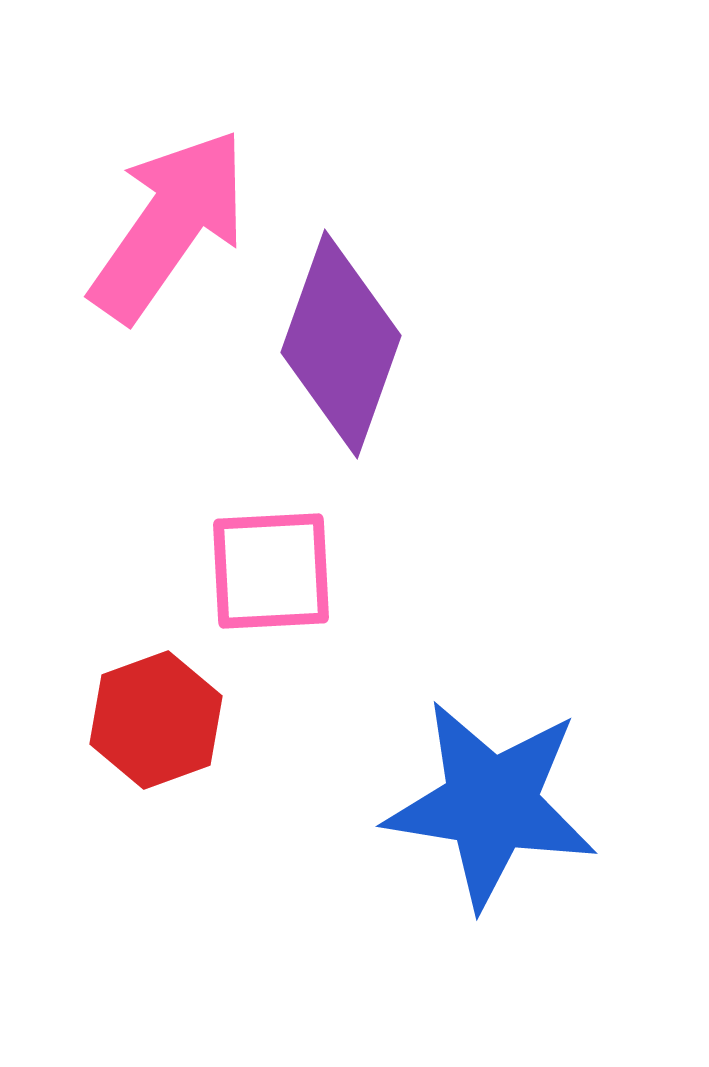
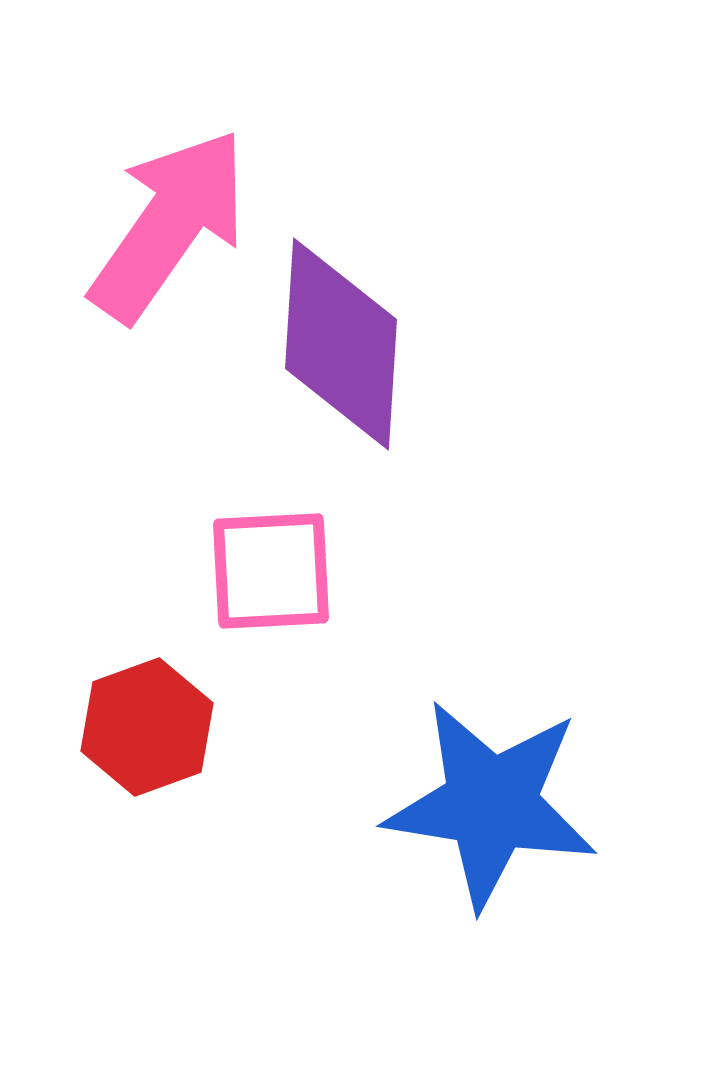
purple diamond: rotated 16 degrees counterclockwise
red hexagon: moved 9 px left, 7 px down
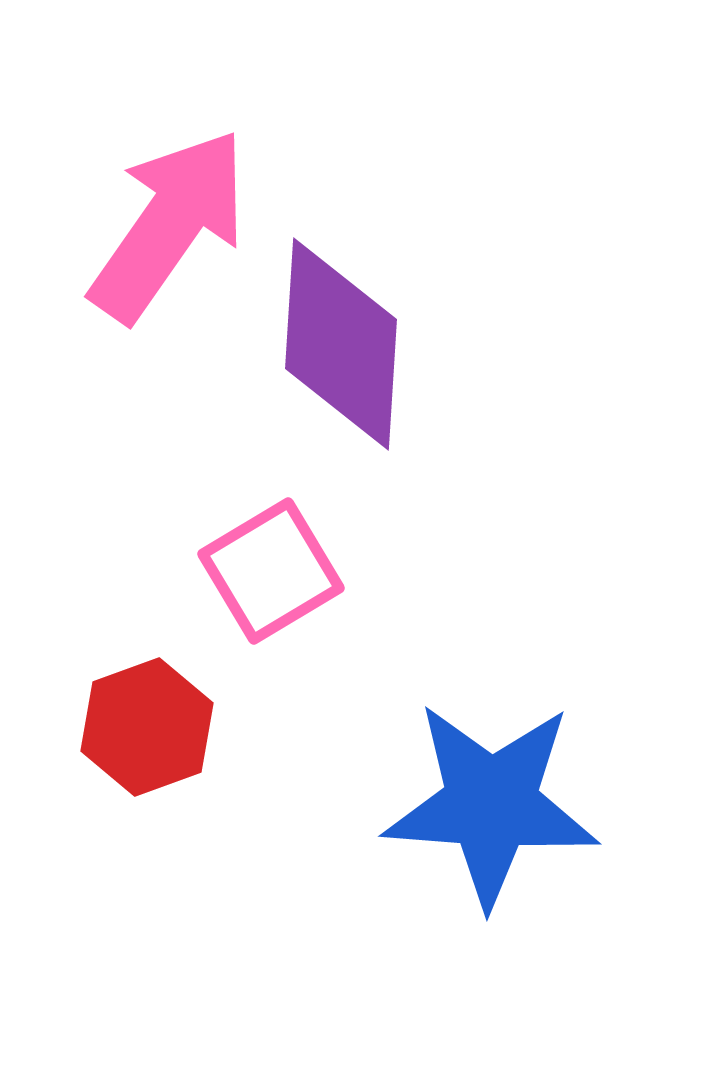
pink square: rotated 28 degrees counterclockwise
blue star: rotated 5 degrees counterclockwise
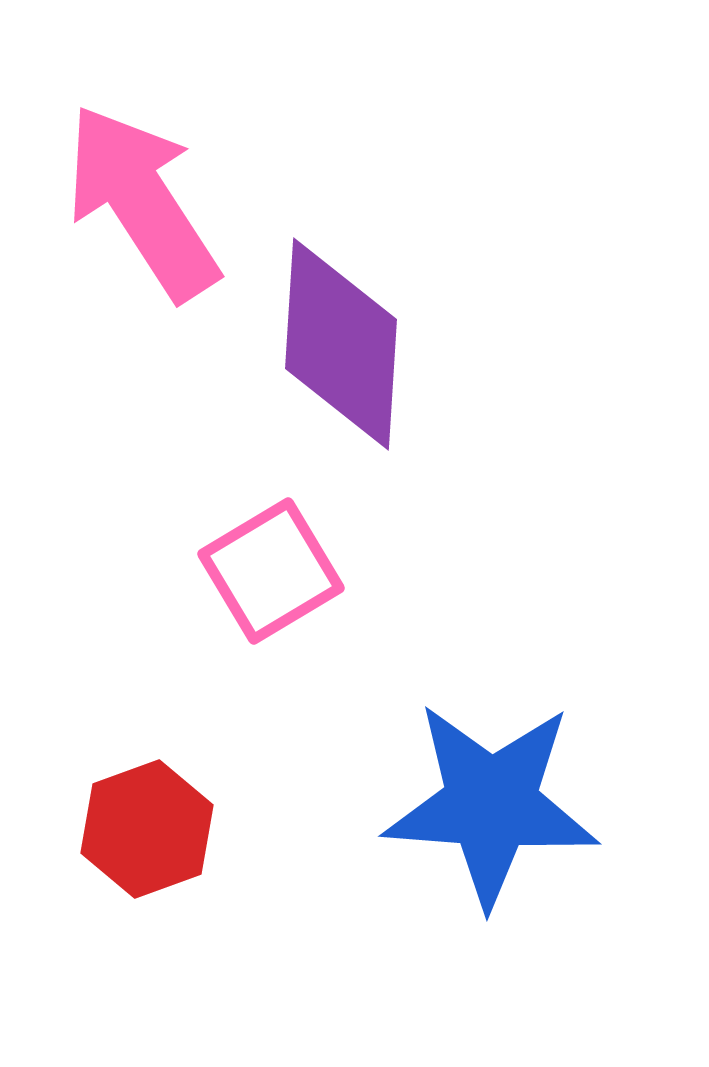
pink arrow: moved 27 px left, 23 px up; rotated 68 degrees counterclockwise
red hexagon: moved 102 px down
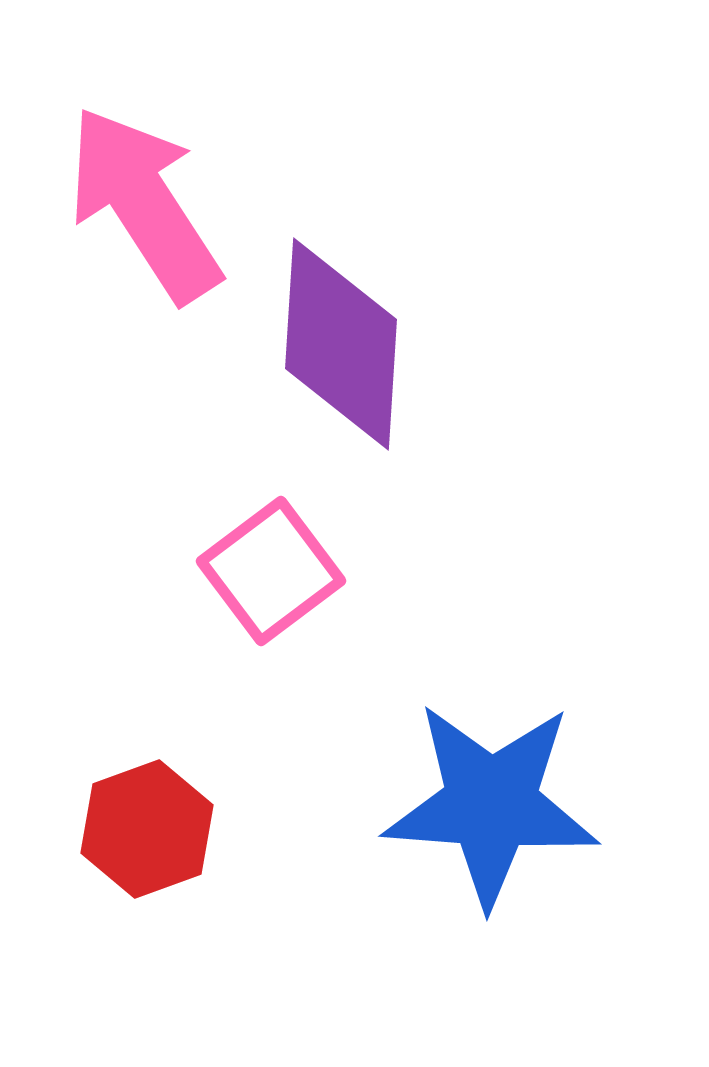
pink arrow: moved 2 px right, 2 px down
pink square: rotated 6 degrees counterclockwise
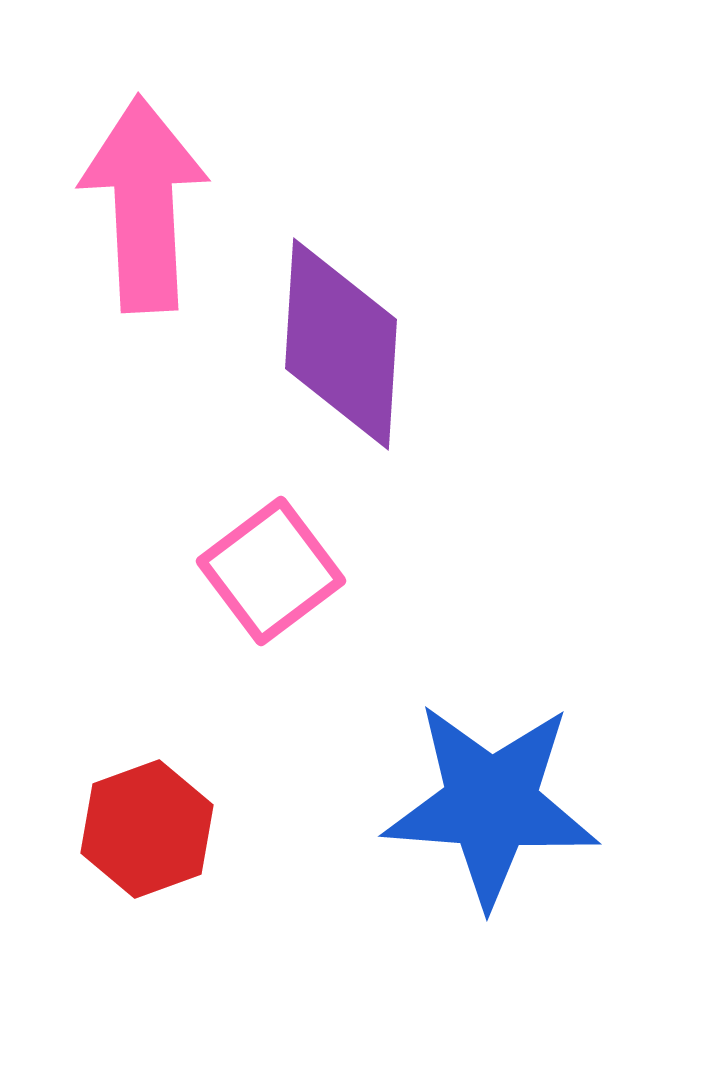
pink arrow: rotated 30 degrees clockwise
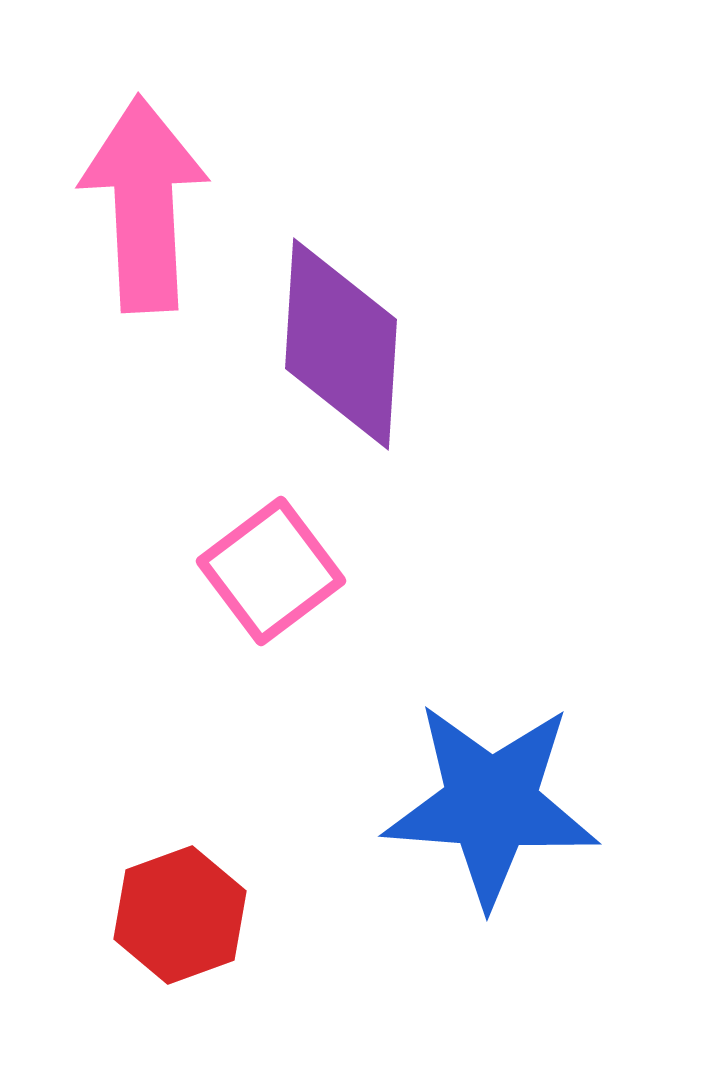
red hexagon: moved 33 px right, 86 px down
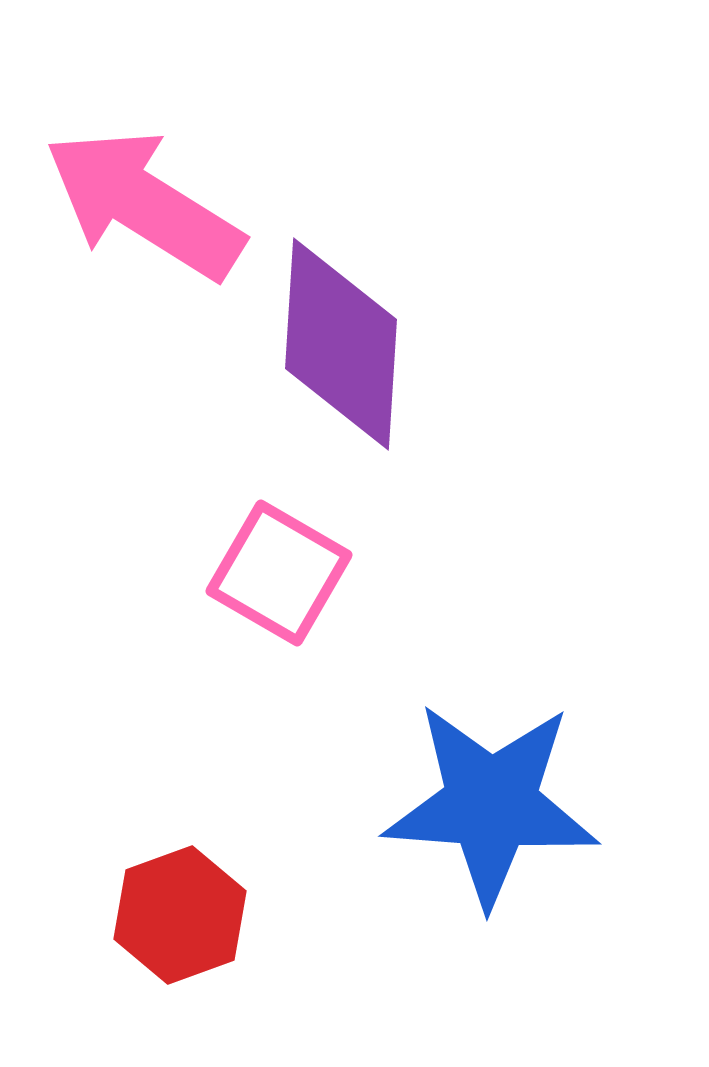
pink arrow: rotated 55 degrees counterclockwise
pink square: moved 8 px right, 2 px down; rotated 23 degrees counterclockwise
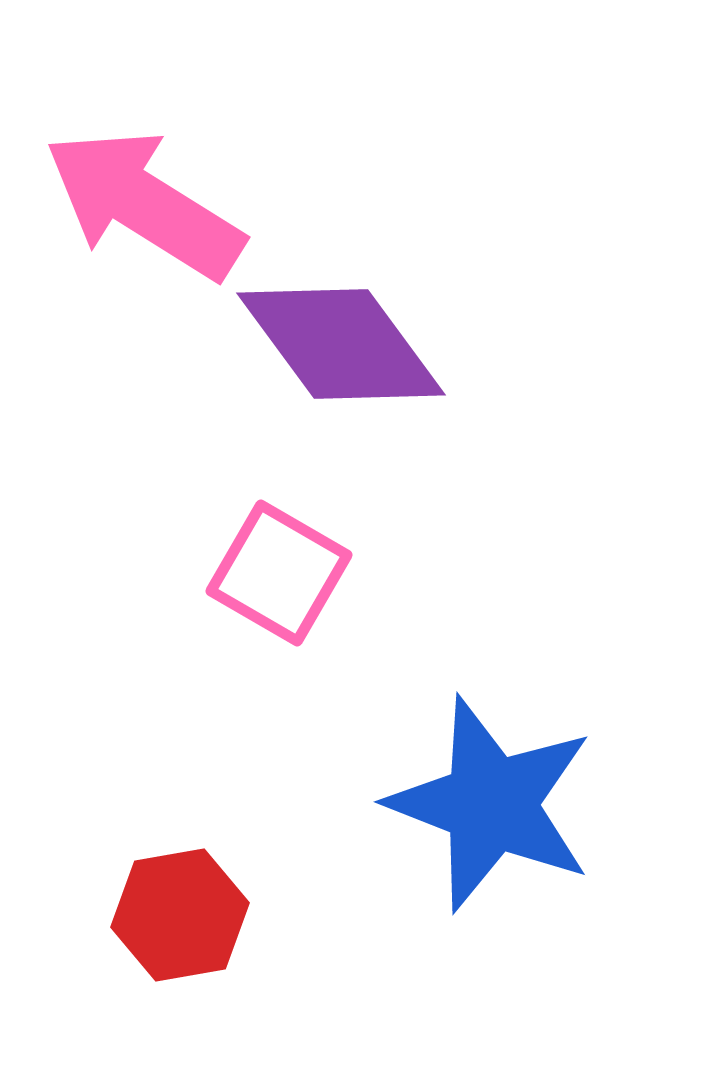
purple diamond: rotated 40 degrees counterclockwise
blue star: rotated 17 degrees clockwise
red hexagon: rotated 10 degrees clockwise
